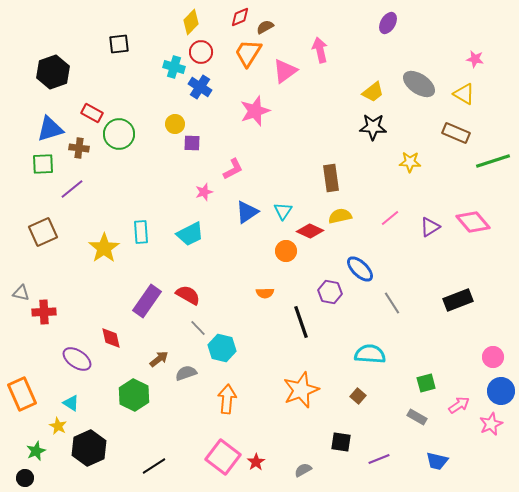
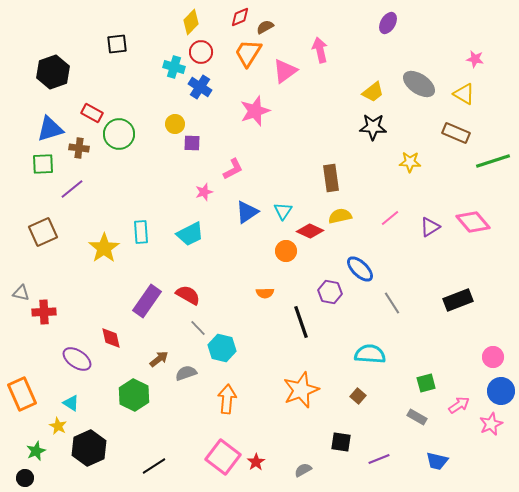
black square at (119, 44): moved 2 px left
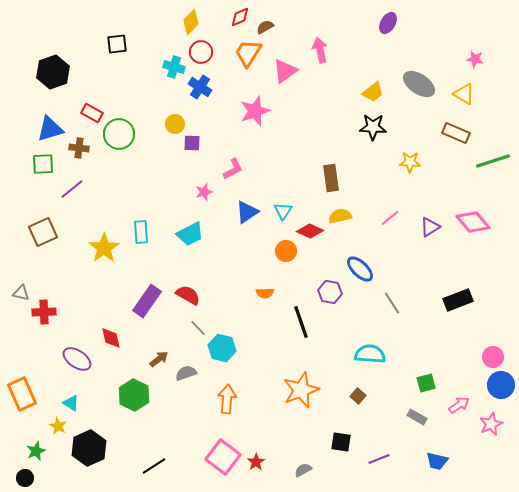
blue circle at (501, 391): moved 6 px up
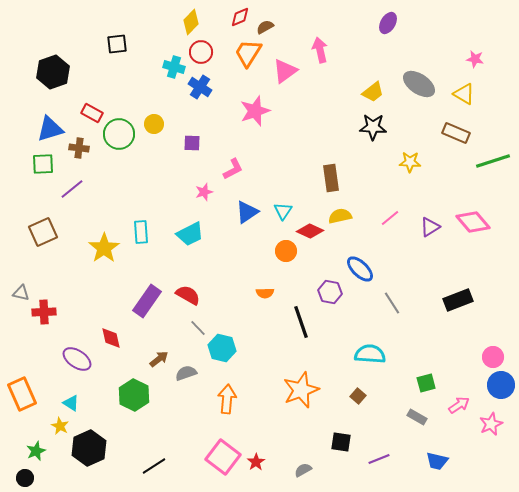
yellow circle at (175, 124): moved 21 px left
yellow star at (58, 426): moved 2 px right
